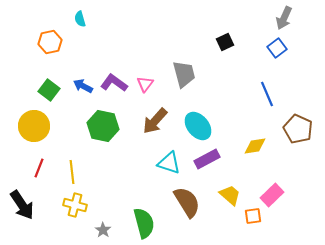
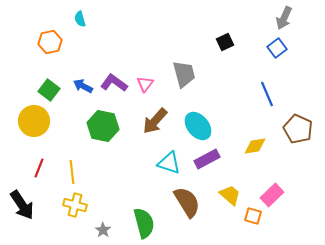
yellow circle: moved 5 px up
orange square: rotated 24 degrees clockwise
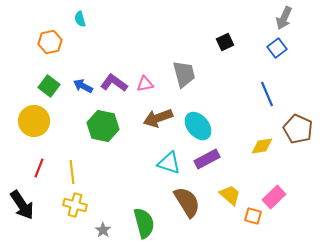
pink triangle: rotated 42 degrees clockwise
green square: moved 4 px up
brown arrow: moved 3 px right, 3 px up; rotated 28 degrees clockwise
yellow diamond: moved 7 px right
pink rectangle: moved 2 px right, 2 px down
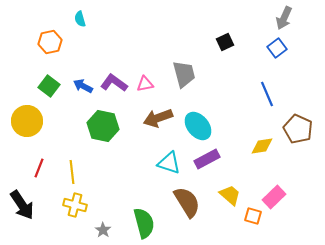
yellow circle: moved 7 px left
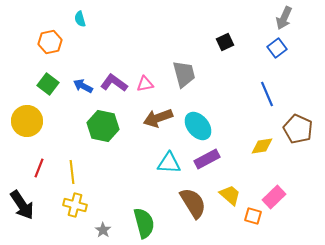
green square: moved 1 px left, 2 px up
cyan triangle: rotated 15 degrees counterclockwise
brown semicircle: moved 6 px right, 1 px down
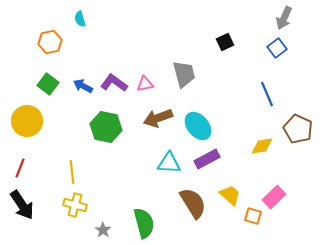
green hexagon: moved 3 px right, 1 px down
red line: moved 19 px left
